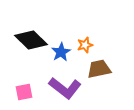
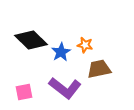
orange star: rotated 28 degrees clockwise
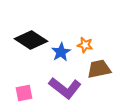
black diamond: rotated 12 degrees counterclockwise
pink square: moved 1 px down
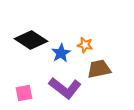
blue star: moved 1 px down
